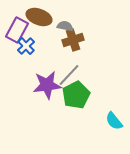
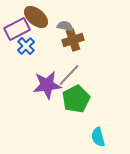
brown ellipse: moved 3 px left; rotated 20 degrees clockwise
purple rectangle: moved 1 px up; rotated 35 degrees clockwise
green pentagon: moved 4 px down
cyan semicircle: moved 16 px left, 16 px down; rotated 24 degrees clockwise
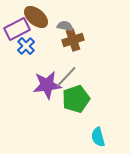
gray line: moved 3 px left, 2 px down
green pentagon: rotated 8 degrees clockwise
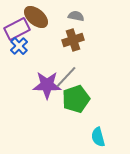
gray semicircle: moved 11 px right, 10 px up
blue cross: moved 7 px left
purple star: rotated 8 degrees clockwise
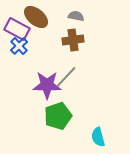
purple rectangle: rotated 55 degrees clockwise
brown cross: rotated 10 degrees clockwise
green pentagon: moved 18 px left, 17 px down
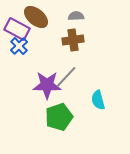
gray semicircle: rotated 14 degrees counterclockwise
green pentagon: moved 1 px right, 1 px down
cyan semicircle: moved 37 px up
